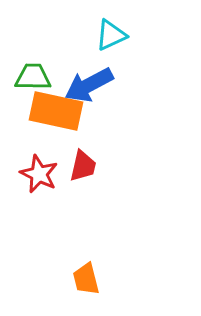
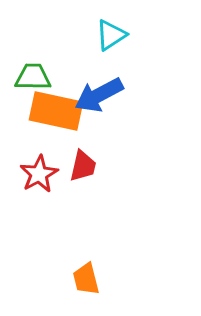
cyan triangle: rotated 8 degrees counterclockwise
blue arrow: moved 10 px right, 10 px down
red star: rotated 18 degrees clockwise
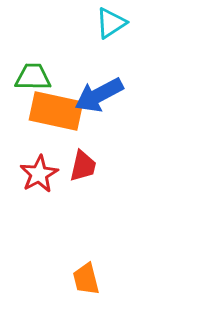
cyan triangle: moved 12 px up
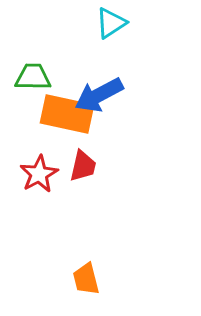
orange rectangle: moved 11 px right, 3 px down
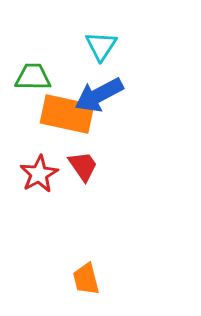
cyan triangle: moved 10 px left, 23 px down; rotated 24 degrees counterclockwise
red trapezoid: rotated 48 degrees counterclockwise
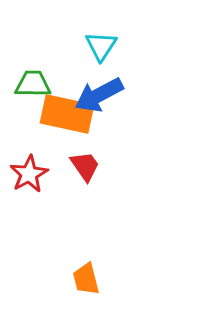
green trapezoid: moved 7 px down
red trapezoid: moved 2 px right
red star: moved 10 px left
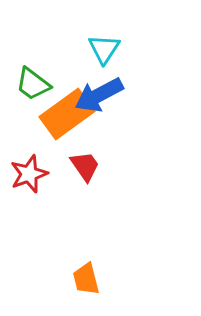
cyan triangle: moved 3 px right, 3 px down
green trapezoid: rotated 144 degrees counterclockwise
orange rectangle: rotated 48 degrees counterclockwise
red star: rotated 9 degrees clockwise
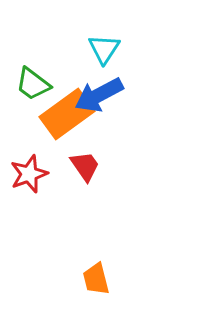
orange trapezoid: moved 10 px right
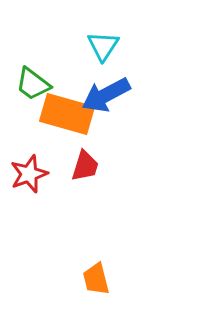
cyan triangle: moved 1 px left, 3 px up
blue arrow: moved 7 px right
orange rectangle: rotated 52 degrees clockwise
red trapezoid: rotated 52 degrees clockwise
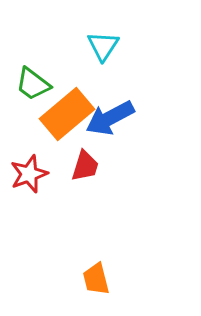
blue arrow: moved 4 px right, 23 px down
orange rectangle: rotated 56 degrees counterclockwise
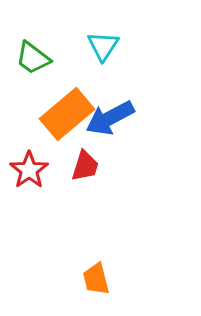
green trapezoid: moved 26 px up
red star: moved 4 px up; rotated 15 degrees counterclockwise
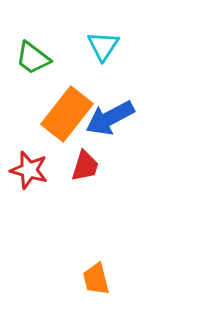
orange rectangle: rotated 12 degrees counterclockwise
red star: rotated 21 degrees counterclockwise
